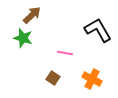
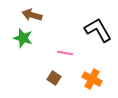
brown arrow: rotated 120 degrees counterclockwise
brown square: moved 1 px right
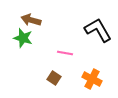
brown arrow: moved 1 px left, 5 px down
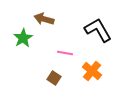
brown arrow: moved 13 px right, 1 px up
green star: rotated 24 degrees clockwise
orange cross: moved 8 px up; rotated 12 degrees clockwise
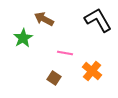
brown arrow: rotated 12 degrees clockwise
black L-shape: moved 10 px up
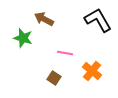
green star: rotated 24 degrees counterclockwise
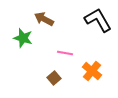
brown square: rotated 16 degrees clockwise
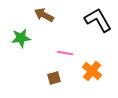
brown arrow: moved 4 px up
green star: moved 2 px left; rotated 24 degrees counterclockwise
brown square: rotated 24 degrees clockwise
